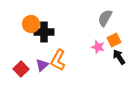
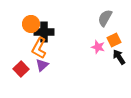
orange L-shape: moved 19 px left, 12 px up
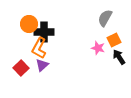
orange circle: moved 2 px left
pink star: moved 1 px down
red square: moved 1 px up
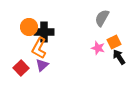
gray semicircle: moved 3 px left
orange circle: moved 3 px down
orange square: moved 2 px down
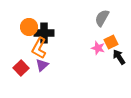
black cross: moved 1 px down
orange square: moved 3 px left
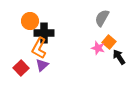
orange circle: moved 1 px right, 6 px up
orange square: moved 2 px left; rotated 24 degrees counterclockwise
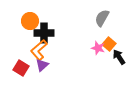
orange square: moved 2 px down
orange L-shape: moved 2 px down; rotated 20 degrees clockwise
red square: rotated 14 degrees counterclockwise
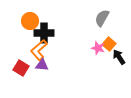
purple triangle: rotated 48 degrees clockwise
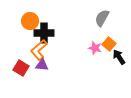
pink star: moved 3 px left
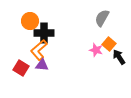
pink star: moved 1 px right, 2 px down
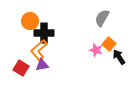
purple triangle: rotated 16 degrees counterclockwise
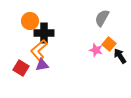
black arrow: moved 1 px right, 1 px up
